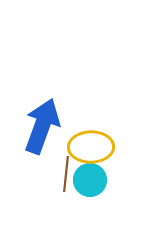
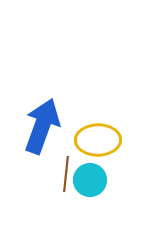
yellow ellipse: moved 7 px right, 7 px up
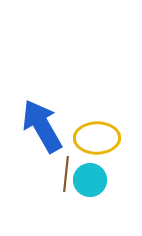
blue arrow: rotated 50 degrees counterclockwise
yellow ellipse: moved 1 px left, 2 px up
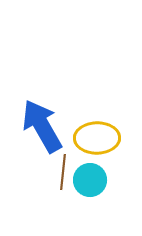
brown line: moved 3 px left, 2 px up
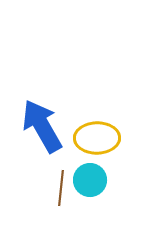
brown line: moved 2 px left, 16 px down
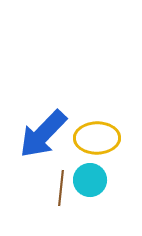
blue arrow: moved 1 px right, 8 px down; rotated 106 degrees counterclockwise
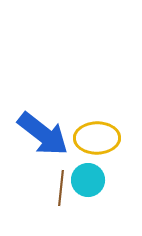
blue arrow: rotated 96 degrees counterclockwise
cyan circle: moved 2 px left
